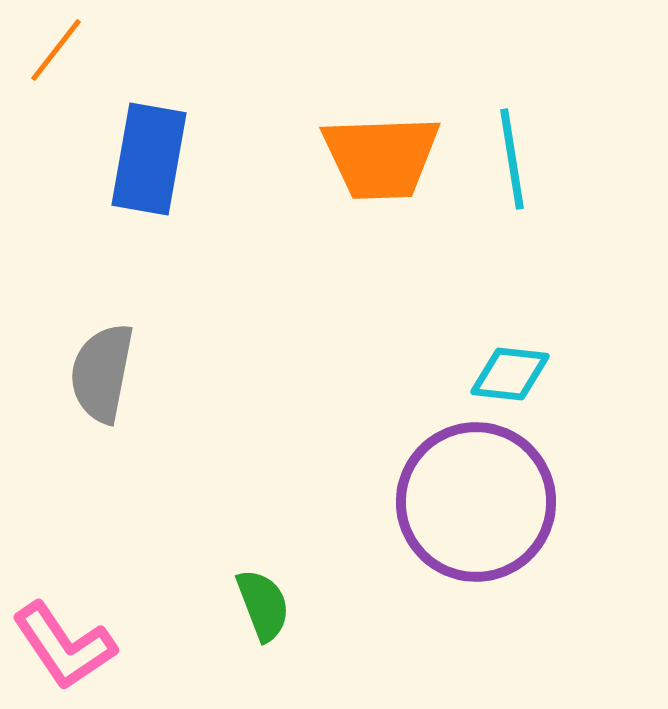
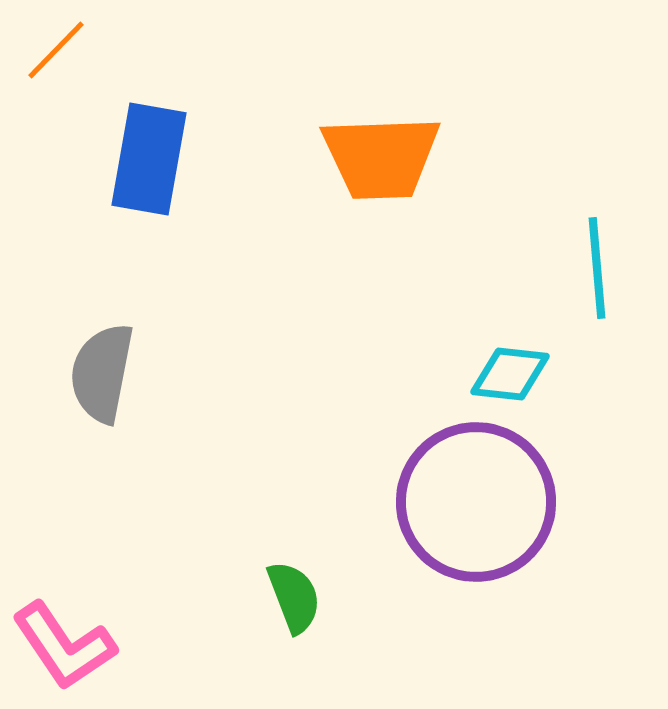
orange line: rotated 6 degrees clockwise
cyan line: moved 85 px right, 109 px down; rotated 4 degrees clockwise
green semicircle: moved 31 px right, 8 px up
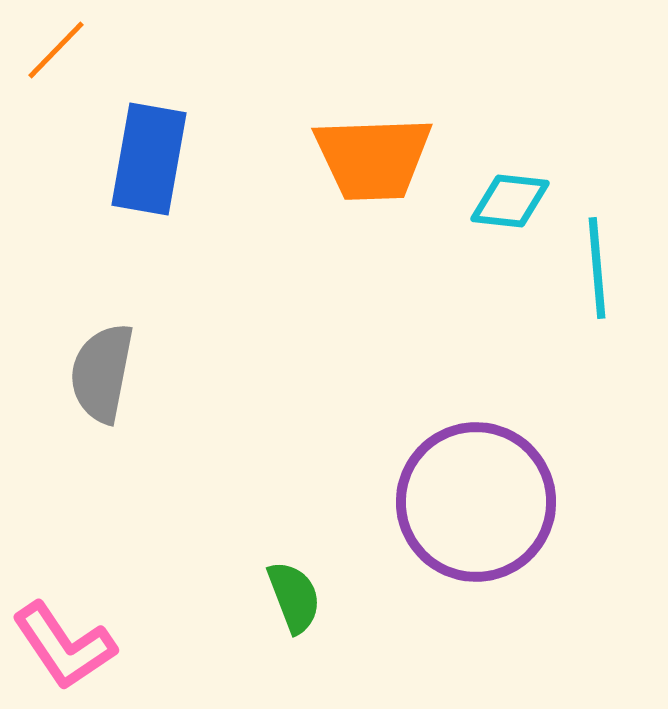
orange trapezoid: moved 8 px left, 1 px down
cyan diamond: moved 173 px up
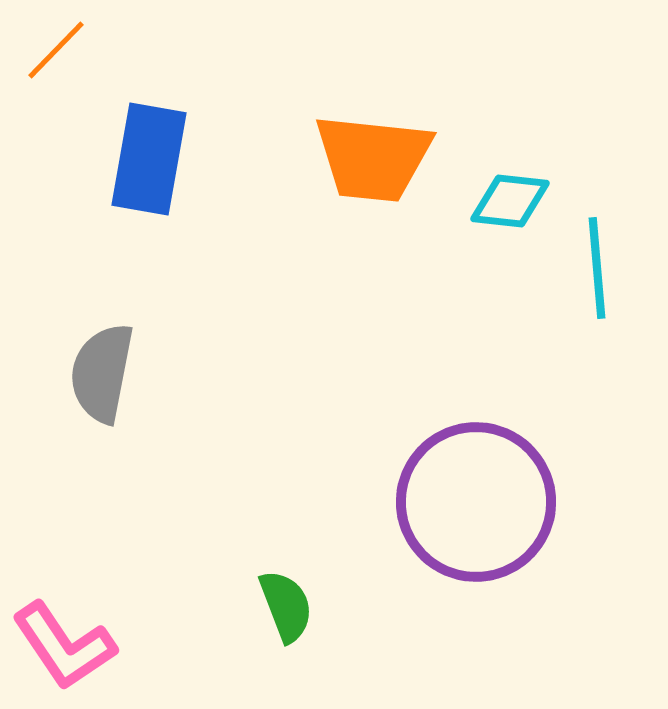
orange trapezoid: rotated 8 degrees clockwise
green semicircle: moved 8 px left, 9 px down
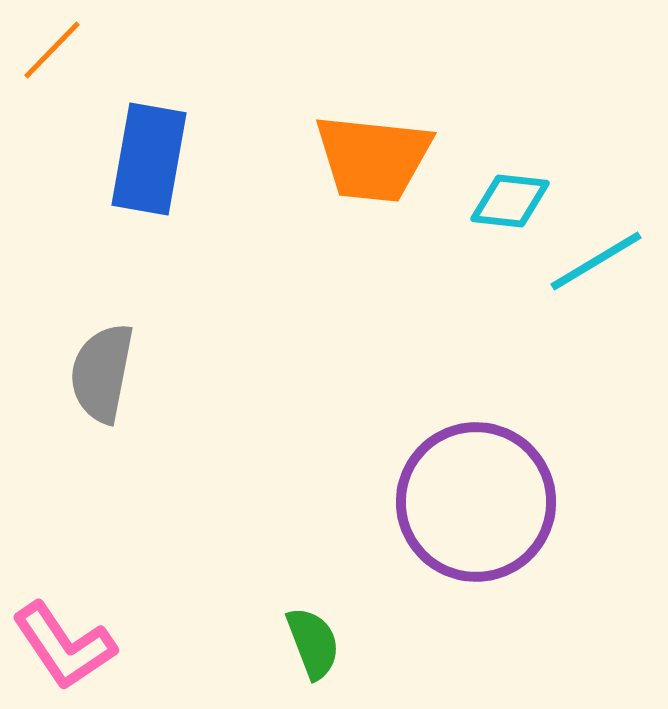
orange line: moved 4 px left
cyan line: moved 1 px left, 7 px up; rotated 64 degrees clockwise
green semicircle: moved 27 px right, 37 px down
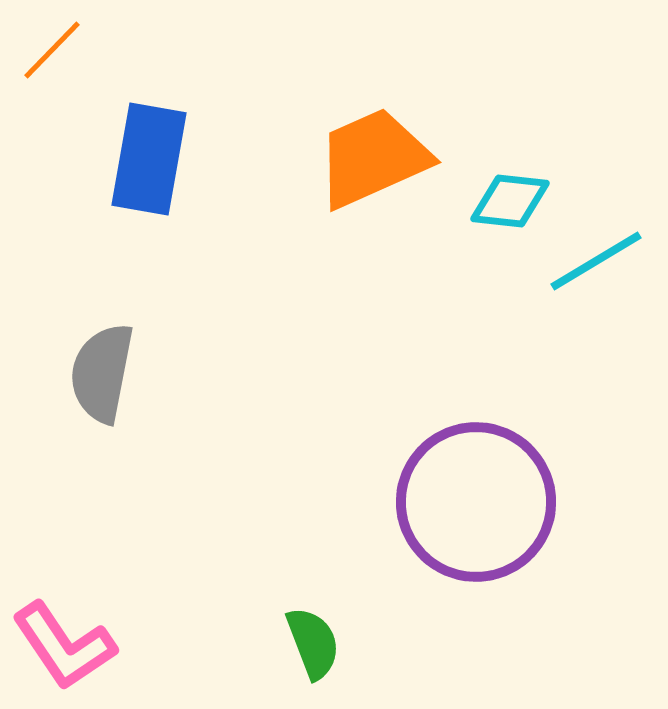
orange trapezoid: rotated 150 degrees clockwise
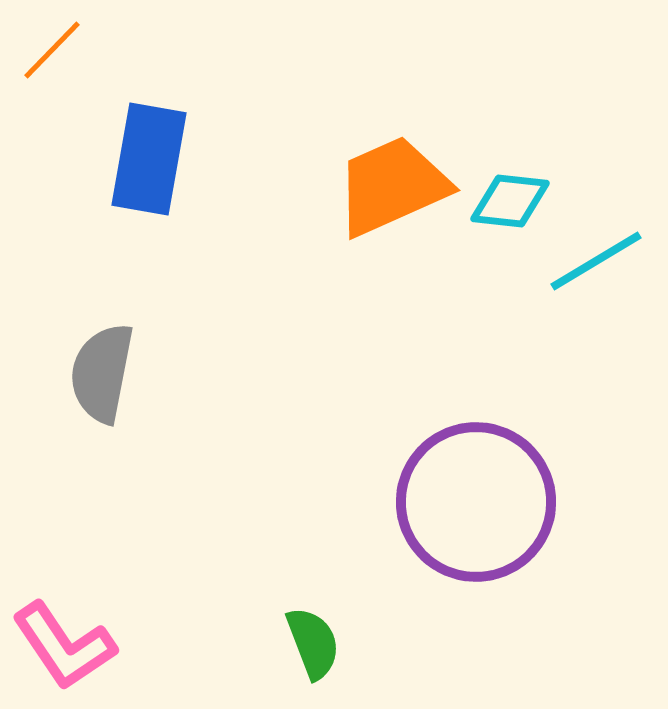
orange trapezoid: moved 19 px right, 28 px down
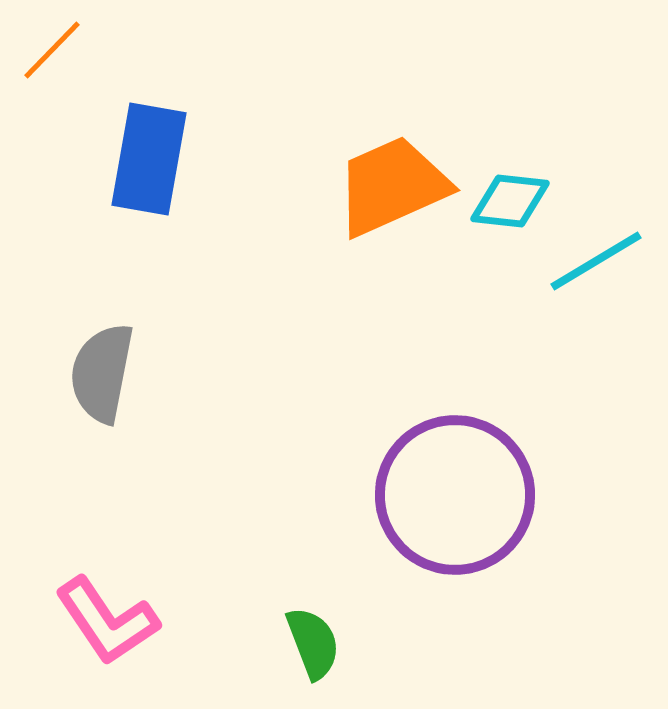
purple circle: moved 21 px left, 7 px up
pink L-shape: moved 43 px right, 25 px up
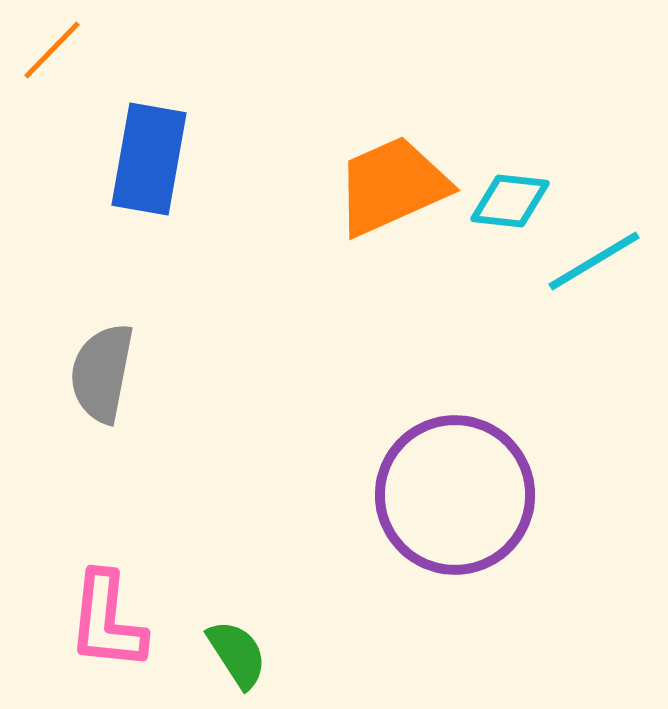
cyan line: moved 2 px left
pink L-shape: rotated 40 degrees clockwise
green semicircle: moved 76 px left, 11 px down; rotated 12 degrees counterclockwise
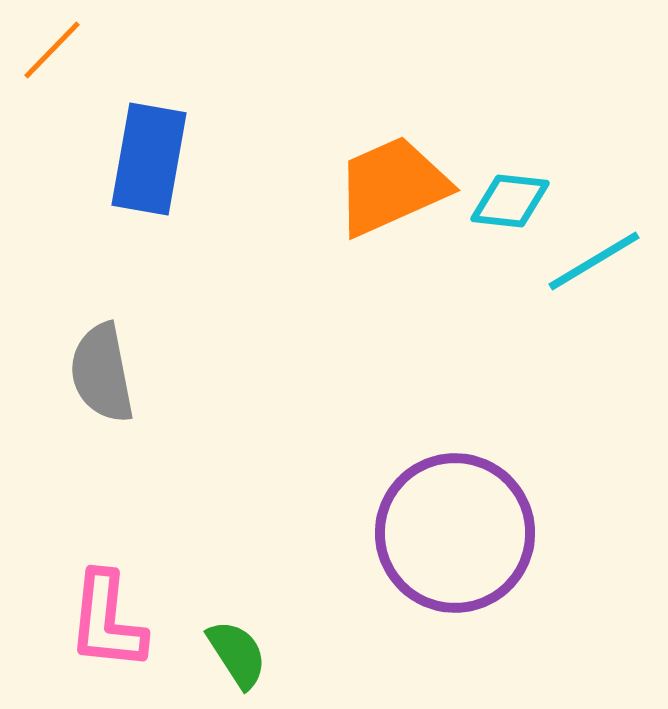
gray semicircle: rotated 22 degrees counterclockwise
purple circle: moved 38 px down
